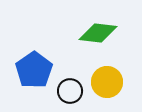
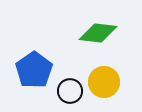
yellow circle: moved 3 px left
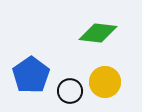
blue pentagon: moved 3 px left, 5 px down
yellow circle: moved 1 px right
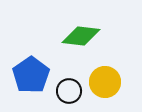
green diamond: moved 17 px left, 3 px down
black circle: moved 1 px left
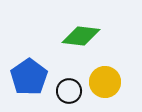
blue pentagon: moved 2 px left, 2 px down
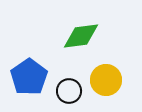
green diamond: rotated 15 degrees counterclockwise
yellow circle: moved 1 px right, 2 px up
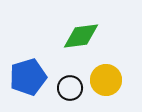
blue pentagon: moved 1 px left; rotated 18 degrees clockwise
black circle: moved 1 px right, 3 px up
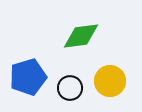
yellow circle: moved 4 px right, 1 px down
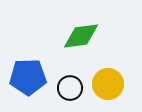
blue pentagon: rotated 15 degrees clockwise
yellow circle: moved 2 px left, 3 px down
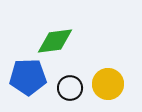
green diamond: moved 26 px left, 5 px down
